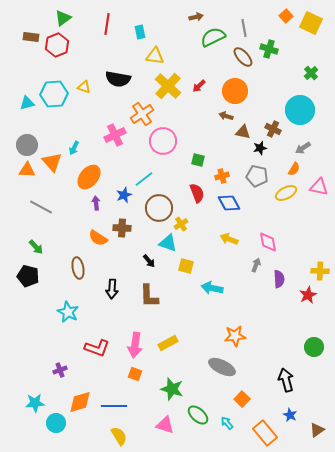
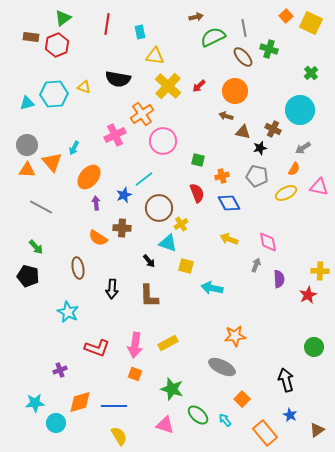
cyan arrow at (227, 423): moved 2 px left, 3 px up
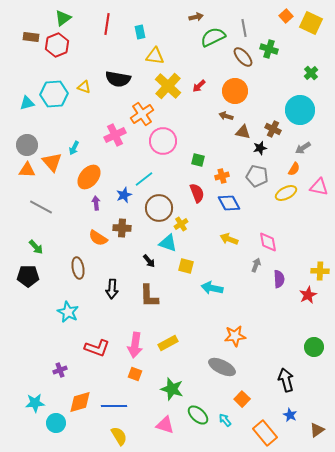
black pentagon at (28, 276): rotated 15 degrees counterclockwise
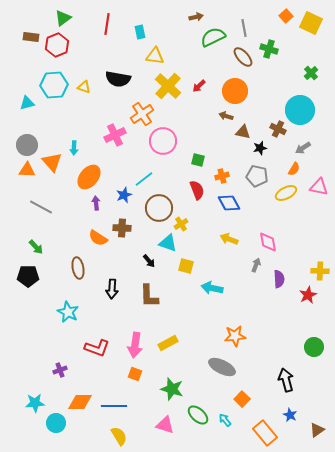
cyan hexagon at (54, 94): moved 9 px up
brown cross at (273, 129): moved 5 px right
cyan arrow at (74, 148): rotated 24 degrees counterclockwise
red semicircle at (197, 193): moved 3 px up
orange diamond at (80, 402): rotated 15 degrees clockwise
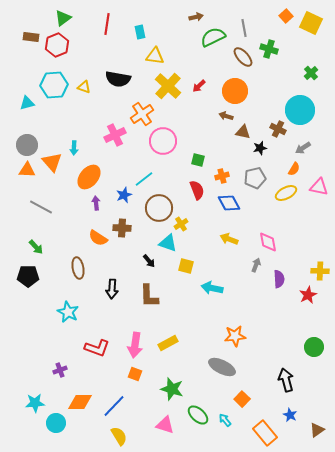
gray pentagon at (257, 176): moved 2 px left, 2 px down; rotated 25 degrees counterclockwise
blue line at (114, 406): rotated 45 degrees counterclockwise
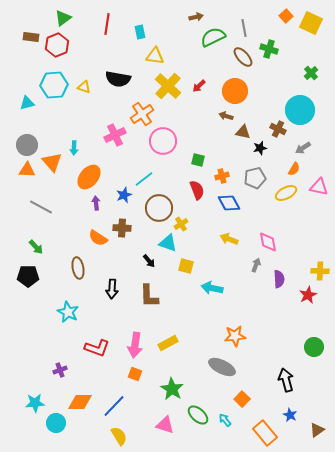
green star at (172, 389): rotated 15 degrees clockwise
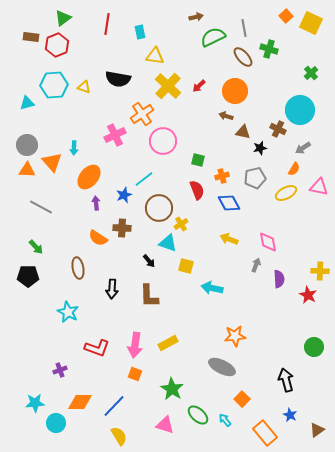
red star at (308, 295): rotated 18 degrees counterclockwise
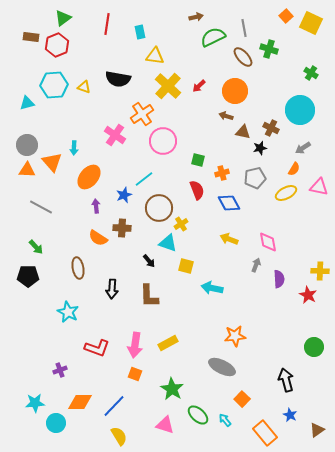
green cross at (311, 73): rotated 16 degrees counterclockwise
brown cross at (278, 129): moved 7 px left, 1 px up
pink cross at (115, 135): rotated 30 degrees counterclockwise
orange cross at (222, 176): moved 3 px up
purple arrow at (96, 203): moved 3 px down
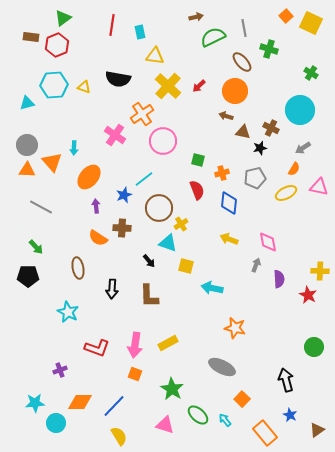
red line at (107, 24): moved 5 px right, 1 px down
brown ellipse at (243, 57): moved 1 px left, 5 px down
blue diamond at (229, 203): rotated 35 degrees clockwise
orange star at (235, 336): moved 8 px up; rotated 20 degrees clockwise
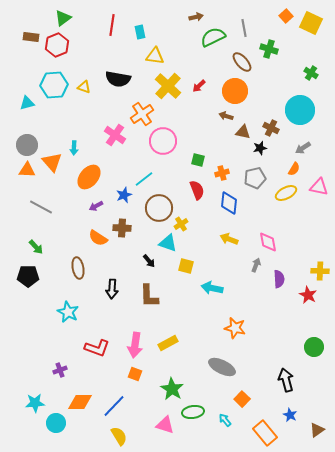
purple arrow at (96, 206): rotated 112 degrees counterclockwise
green ellipse at (198, 415): moved 5 px left, 3 px up; rotated 50 degrees counterclockwise
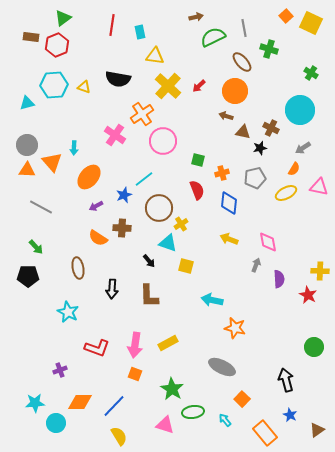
cyan arrow at (212, 288): moved 12 px down
